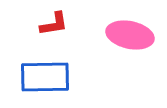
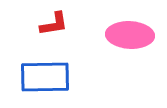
pink ellipse: rotated 9 degrees counterclockwise
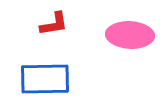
blue rectangle: moved 2 px down
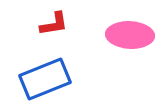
blue rectangle: rotated 21 degrees counterclockwise
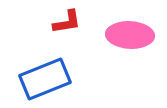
red L-shape: moved 13 px right, 2 px up
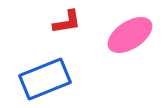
pink ellipse: rotated 36 degrees counterclockwise
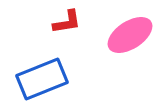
blue rectangle: moved 3 px left
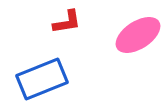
pink ellipse: moved 8 px right
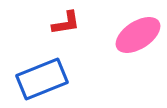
red L-shape: moved 1 px left, 1 px down
